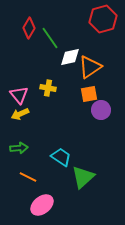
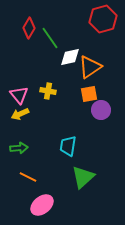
yellow cross: moved 3 px down
cyan trapezoid: moved 7 px right, 11 px up; rotated 115 degrees counterclockwise
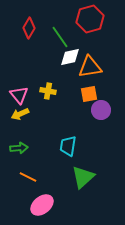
red hexagon: moved 13 px left
green line: moved 10 px right, 1 px up
orange triangle: rotated 25 degrees clockwise
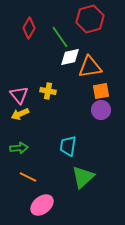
orange square: moved 12 px right, 3 px up
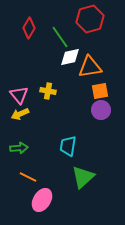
orange square: moved 1 px left
pink ellipse: moved 5 px up; rotated 20 degrees counterclockwise
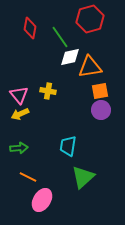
red diamond: moved 1 px right; rotated 20 degrees counterclockwise
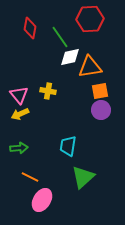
red hexagon: rotated 12 degrees clockwise
orange line: moved 2 px right
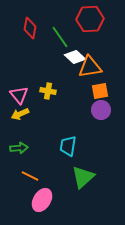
white diamond: moved 5 px right; rotated 55 degrees clockwise
orange line: moved 1 px up
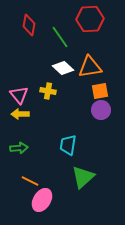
red diamond: moved 1 px left, 3 px up
white diamond: moved 12 px left, 11 px down
yellow arrow: rotated 24 degrees clockwise
cyan trapezoid: moved 1 px up
orange line: moved 5 px down
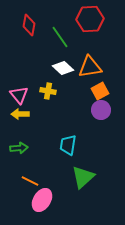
orange square: rotated 18 degrees counterclockwise
